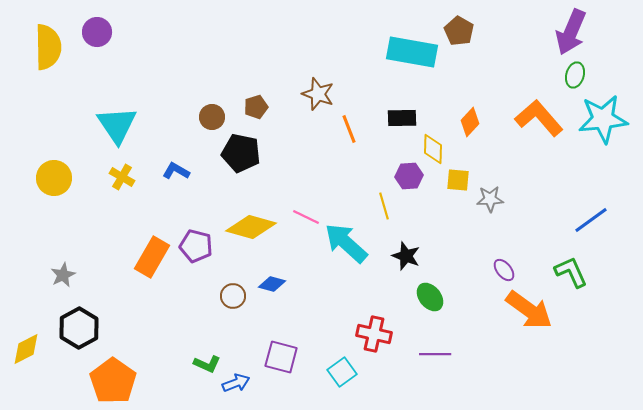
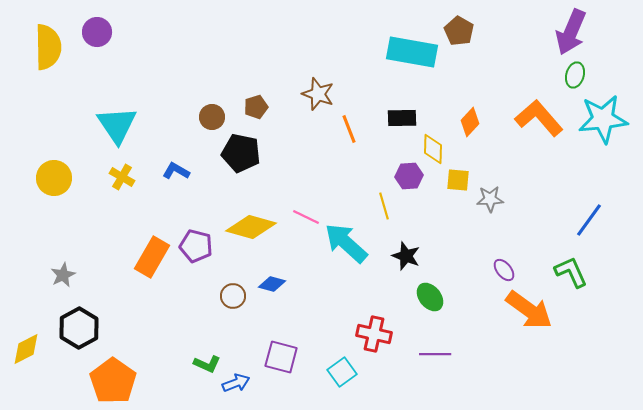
blue line at (591, 220): moved 2 px left; rotated 18 degrees counterclockwise
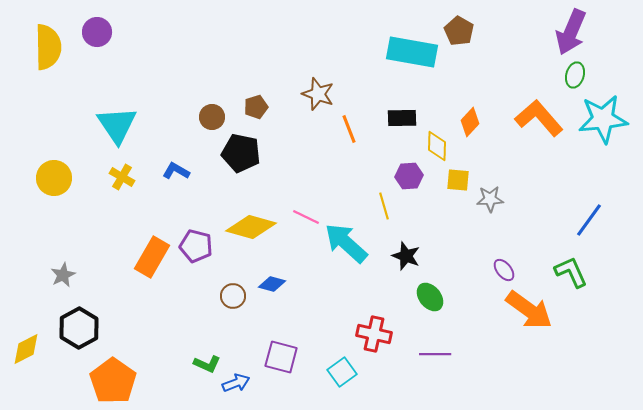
yellow diamond at (433, 149): moved 4 px right, 3 px up
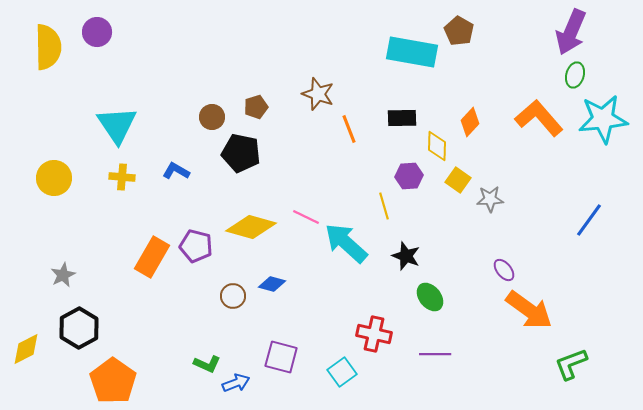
yellow cross at (122, 177): rotated 25 degrees counterclockwise
yellow square at (458, 180): rotated 30 degrees clockwise
green L-shape at (571, 272): moved 92 px down; rotated 87 degrees counterclockwise
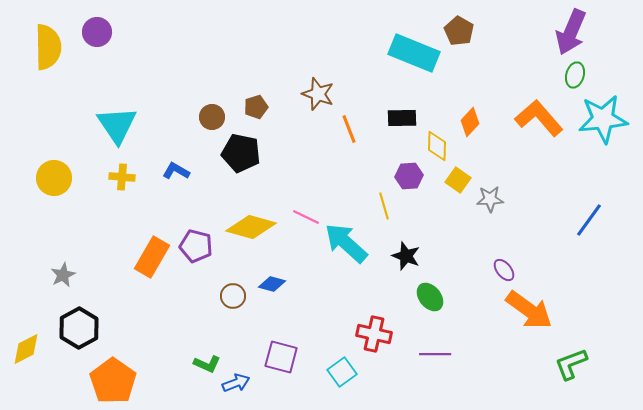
cyan rectangle at (412, 52): moved 2 px right, 1 px down; rotated 12 degrees clockwise
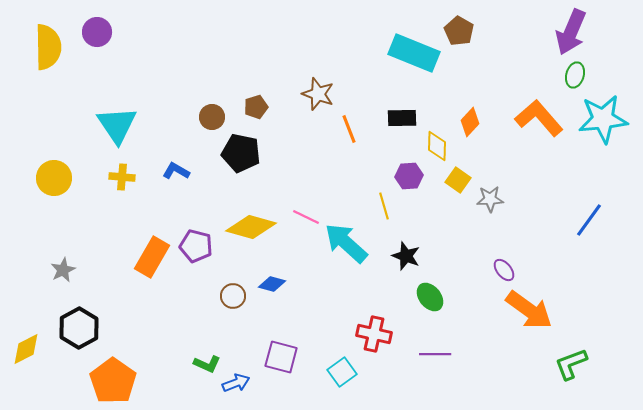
gray star at (63, 275): moved 5 px up
